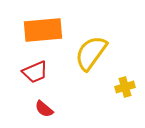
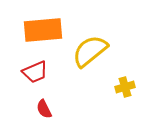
yellow semicircle: moved 1 px left, 2 px up; rotated 15 degrees clockwise
red semicircle: rotated 24 degrees clockwise
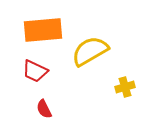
yellow semicircle: rotated 9 degrees clockwise
red trapezoid: moved 1 px up; rotated 48 degrees clockwise
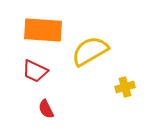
orange rectangle: rotated 9 degrees clockwise
red semicircle: moved 2 px right
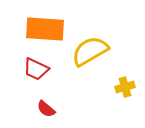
orange rectangle: moved 2 px right, 1 px up
red trapezoid: moved 1 px right, 2 px up
red semicircle: rotated 24 degrees counterclockwise
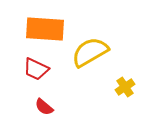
yellow semicircle: moved 1 px down
yellow cross: rotated 18 degrees counterclockwise
red semicircle: moved 2 px left, 2 px up
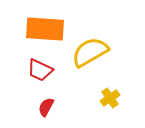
red trapezoid: moved 4 px right, 1 px down
yellow cross: moved 15 px left, 11 px down
red semicircle: moved 2 px right; rotated 78 degrees clockwise
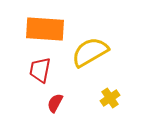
red trapezoid: rotated 76 degrees clockwise
red semicircle: moved 9 px right, 4 px up
